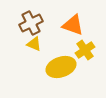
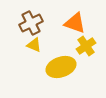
orange triangle: moved 2 px right, 2 px up
yellow triangle: moved 1 px down
yellow cross: moved 1 px right, 4 px up
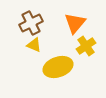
orange triangle: rotated 50 degrees clockwise
yellow ellipse: moved 3 px left
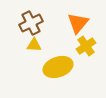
orange triangle: moved 3 px right
yellow triangle: rotated 21 degrees counterclockwise
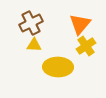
orange triangle: moved 2 px right, 1 px down
yellow ellipse: rotated 20 degrees clockwise
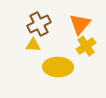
brown cross: moved 8 px right, 1 px down
yellow triangle: moved 1 px left
